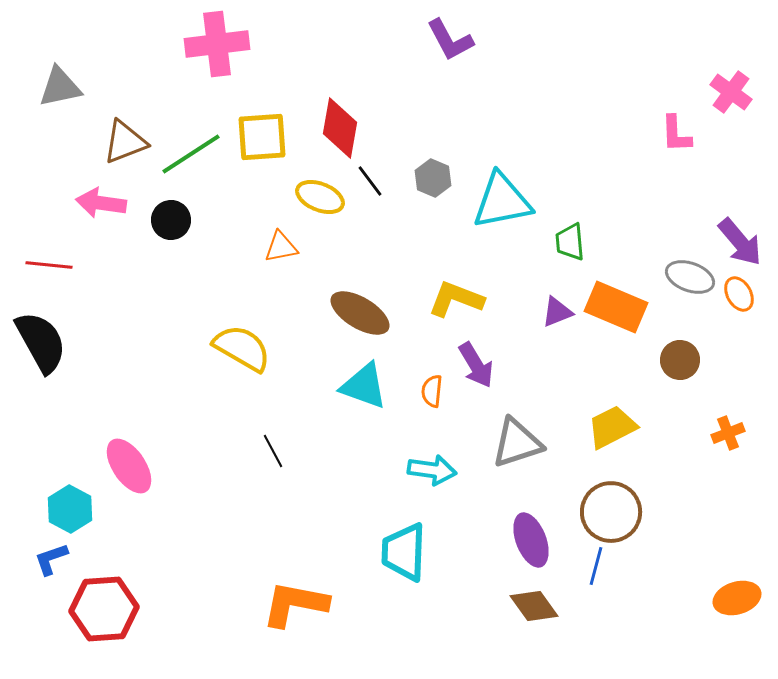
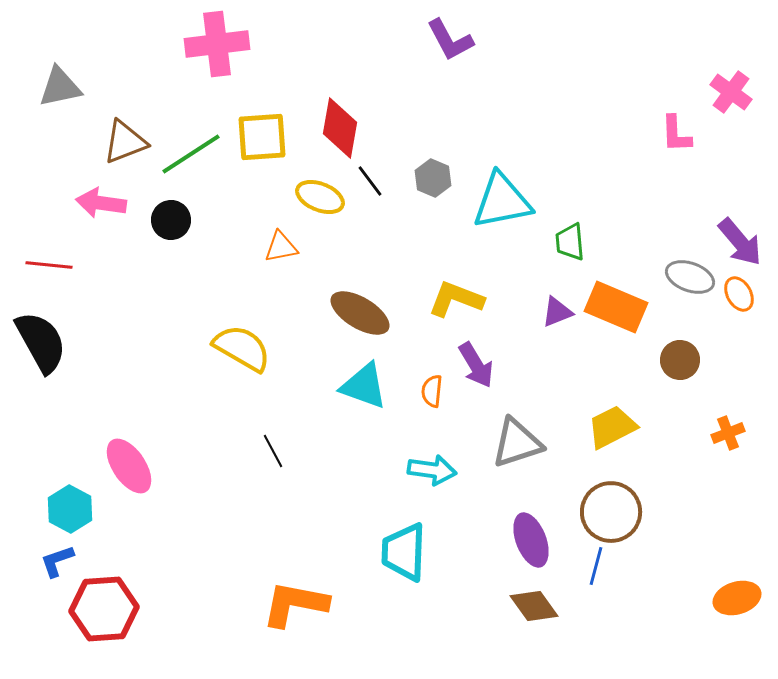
blue L-shape at (51, 559): moved 6 px right, 2 px down
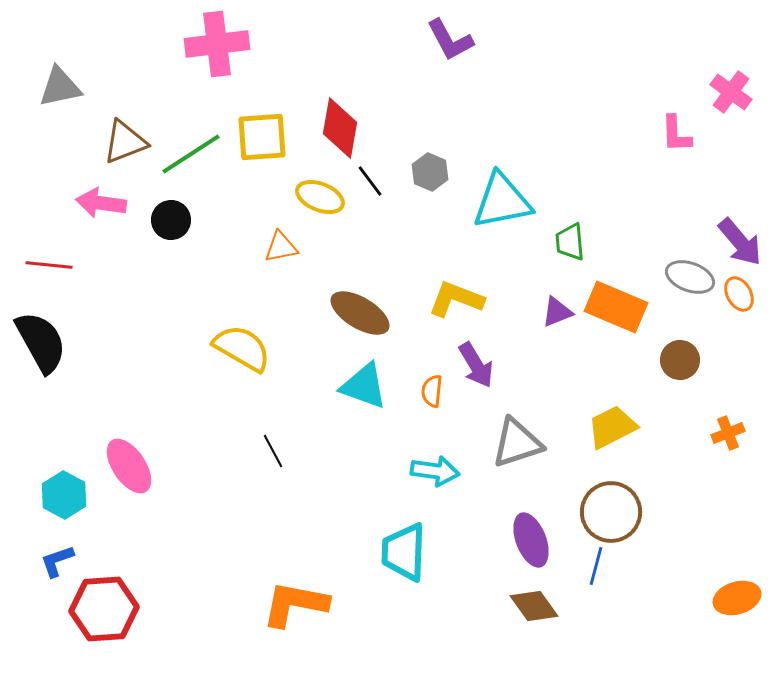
gray hexagon at (433, 178): moved 3 px left, 6 px up
cyan arrow at (432, 470): moved 3 px right, 1 px down
cyan hexagon at (70, 509): moved 6 px left, 14 px up
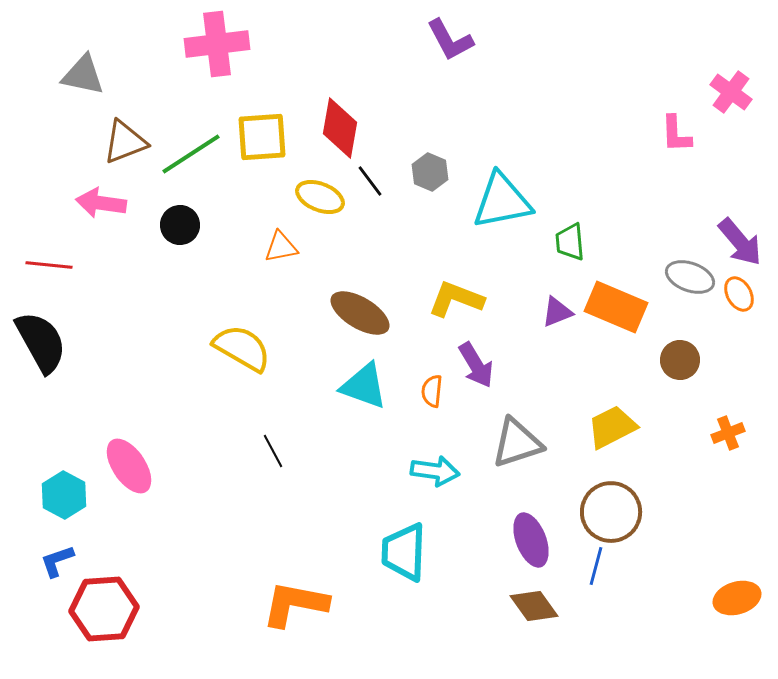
gray triangle at (60, 87): moved 23 px right, 12 px up; rotated 24 degrees clockwise
black circle at (171, 220): moved 9 px right, 5 px down
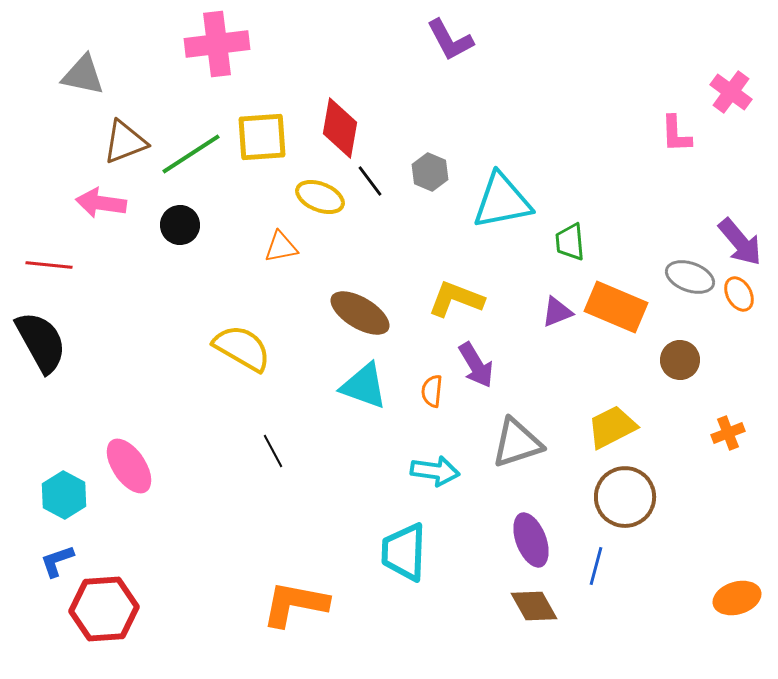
brown circle at (611, 512): moved 14 px right, 15 px up
brown diamond at (534, 606): rotated 6 degrees clockwise
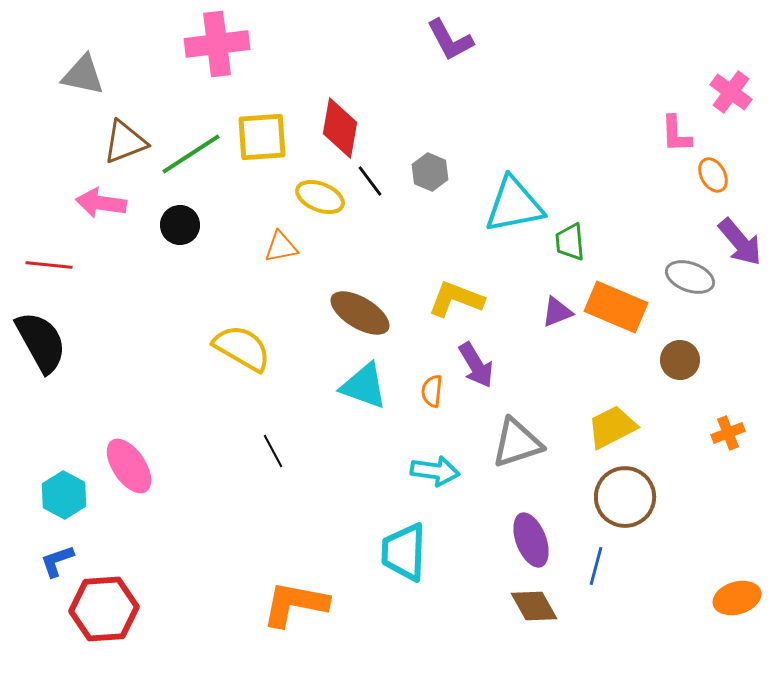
cyan triangle at (502, 201): moved 12 px right, 4 px down
orange ellipse at (739, 294): moved 26 px left, 119 px up
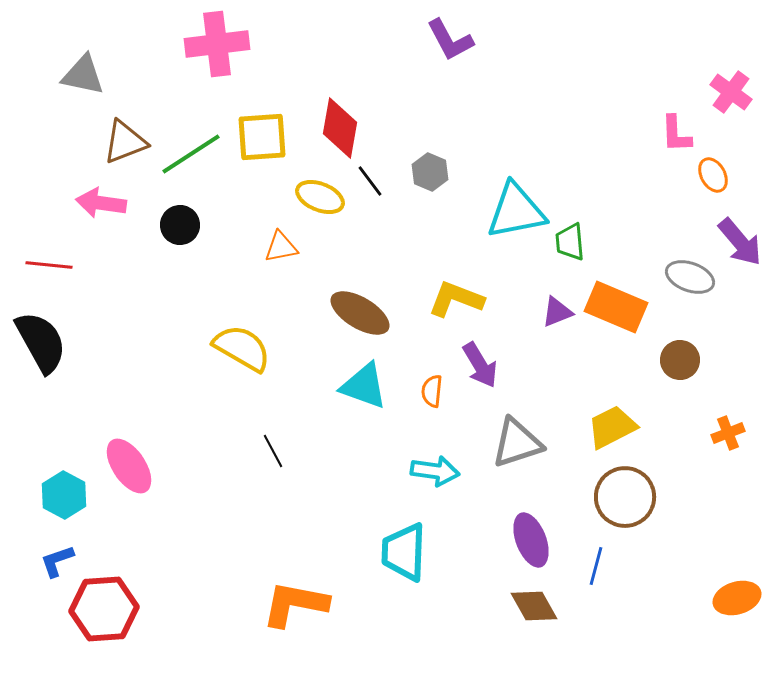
cyan triangle at (514, 205): moved 2 px right, 6 px down
purple arrow at (476, 365): moved 4 px right
